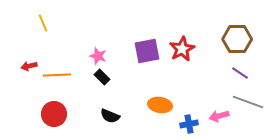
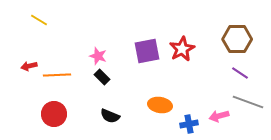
yellow line: moved 4 px left, 3 px up; rotated 36 degrees counterclockwise
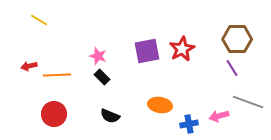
purple line: moved 8 px left, 5 px up; rotated 24 degrees clockwise
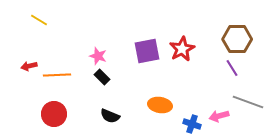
blue cross: moved 3 px right; rotated 30 degrees clockwise
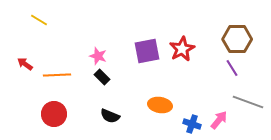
red arrow: moved 4 px left, 2 px up; rotated 49 degrees clockwise
pink arrow: moved 4 px down; rotated 144 degrees clockwise
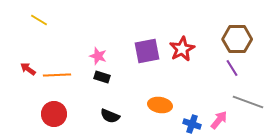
red arrow: moved 3 px right, 5 px down
black rectangle: rotated 28 degrees counterclockwise
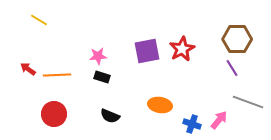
pink star: rotated 24 degrees counterclockwise
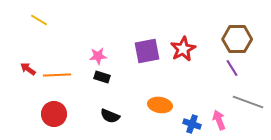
red star: moved 1 px right
pink arrow: rotated 60 degrees counterclockwise
